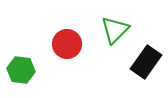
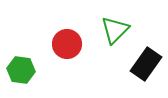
black rectangle: moved 2 px down
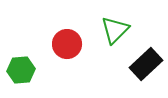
black rectangle: rotated 12 degrees clockwise
green hexagon: rotated 12 degrees counterclockwise
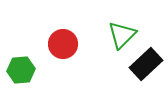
green triangle: moved 7 px right, 5 px down
red circle: moved 4 px left
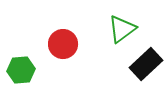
green triangle: moved 6 px up; rotated 8 degrees clockwise
